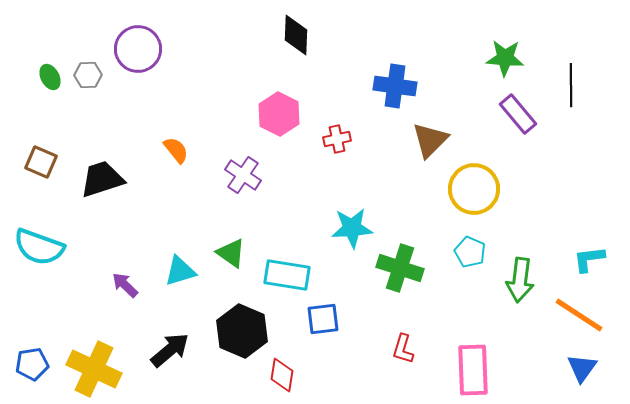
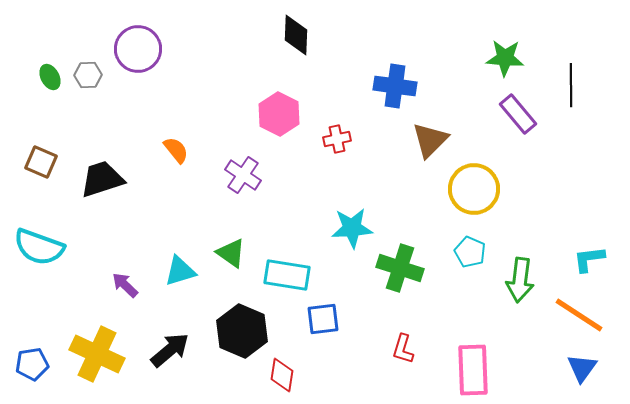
yellow cross: moved 3 px right, 15 px up
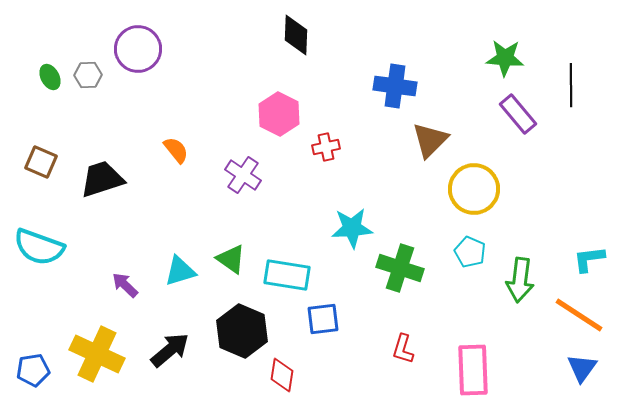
red cross: moved 11 px left, 8 px down
green triangle: moved 6 px down
blue pentagon: moved 1 px right, 6 px down
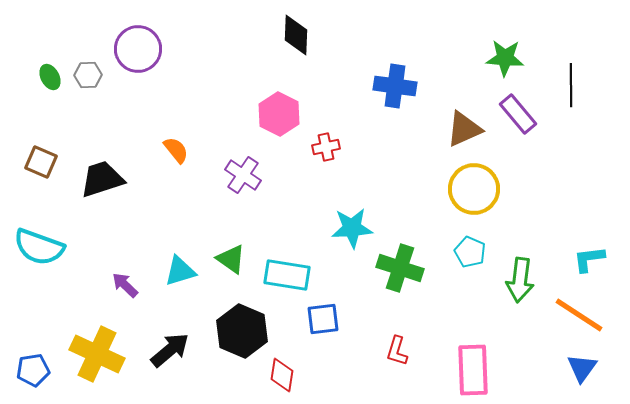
brown triangle: moved 34 px right, 11 px up; rotated 21 degrees clockwise
red L-shape: moved 6 px left, 2 px down
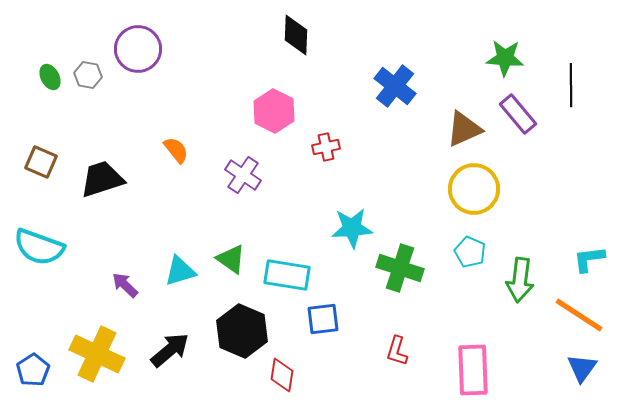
gray hexagon: rotated 12 degrees clockwise
blue cross: rotated 30 degrees clockwise
pink hexagon: moved 5 px left, 3 px up
blue pentagon: rotated 24 degrees counterclockwise
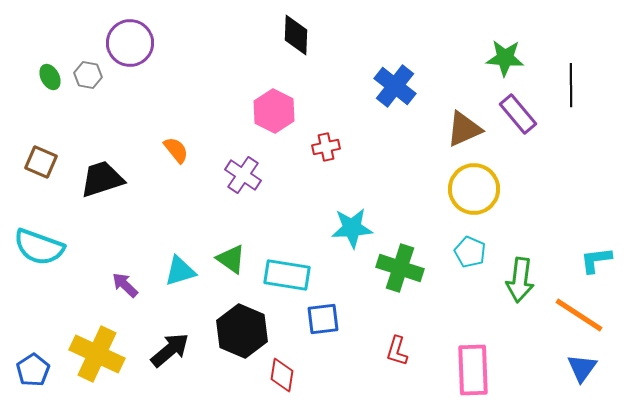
purple circle: moved 8 px left, 6 px up
cyan L-shape: moved 7 px right, 1 px down
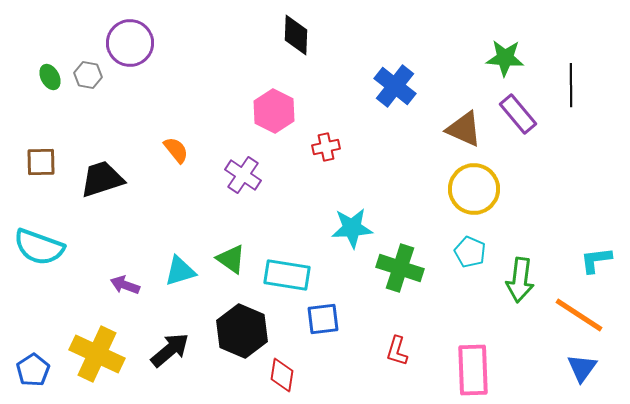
brown triangle: rotated 48 degrees clockwise
brown square: rotated 24 degrees counterclockwise
purple arrow: rotated 24 degrees counterclockwise
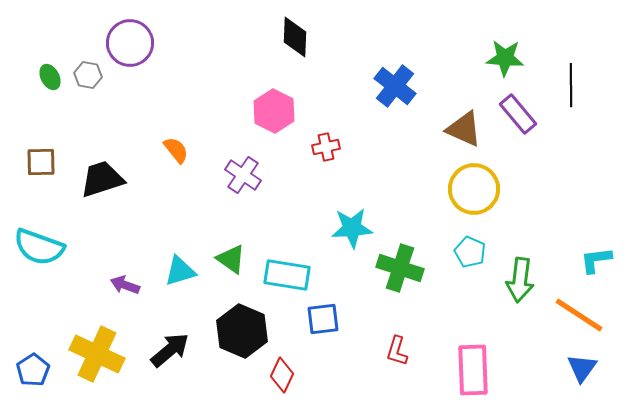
black diamond: moved 1 px left, 2 px down
red diamond: rotated 16 degrees clockwise
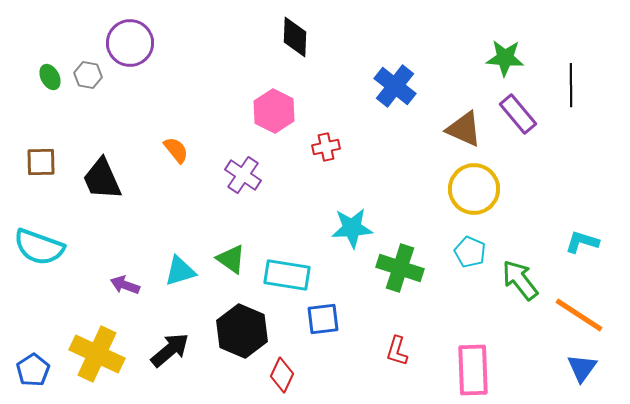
black trapezoid: rotated 96 degrees counterclockwise
cyan L-shape: moved 14 px left, 18 px up; rotated 24 degrees clockwise
green arrow: rotated 135 degrees clockwise
